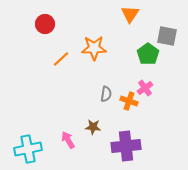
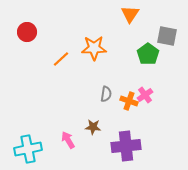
red circle: moved 18 px left, 8 px down
pink cross: moved 7 px down
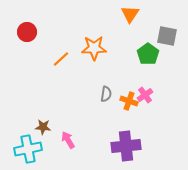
brown star: moved 50 px left
